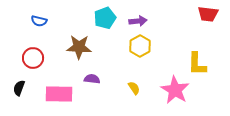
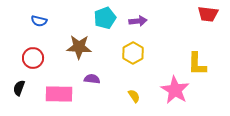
yellow hexagon: moved 7 px left, 7 px down
yellow semicircle: moved 8 px down
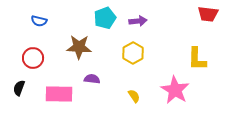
yellow L-shape: moved 5 px up
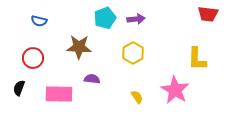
purple arrow: moved 2 px left, 2 px up
yellow semicircle: moved 3 px right, 1 px down
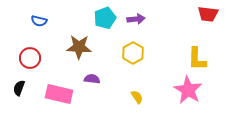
red circle: moved 3 px left
pink star: moved 13 px right
pink rectangle: rotated 12 degrees clockwise
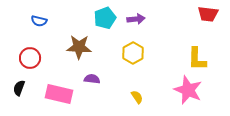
pink star: rotated 8 degrees counterclockwise
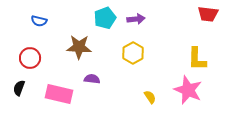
yellow semicircle: moved 13 px right
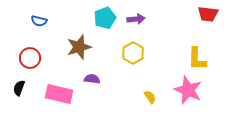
brown star: rotated 20 degrees counterclockwise
